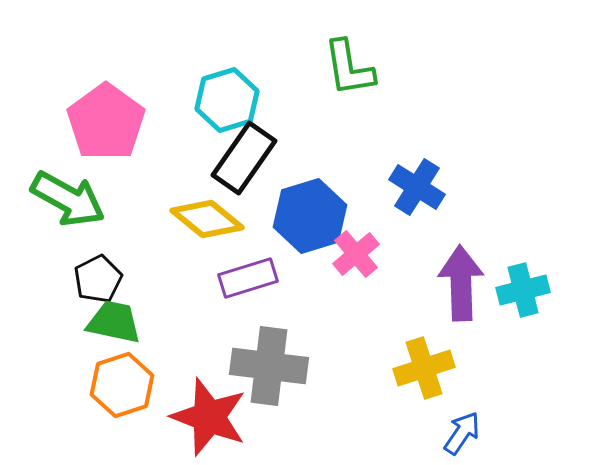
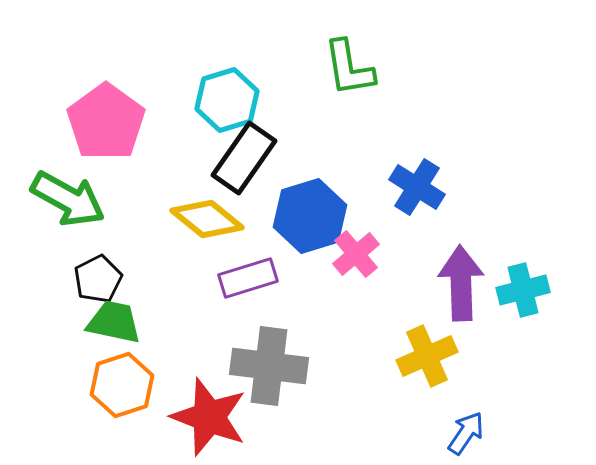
yellow cross: moved 3 px right, 12 px up; rotated 6 degrees counterclockwise
blue arrow: moved 4 px right
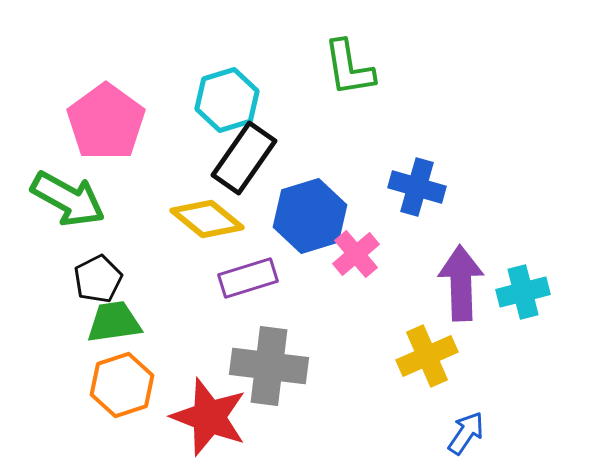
blue cross: rotated 16 degrees counterclockwise
cyan cross: moved 2 px down
green trapezoid: rotated 20 degrees counterclockwise
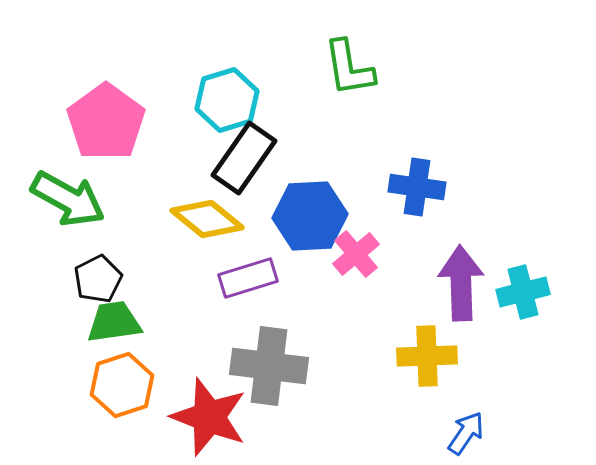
blue cross: rotated 8 degrees counterclockwise
blue hexagon: rotated 14 degrees clockwise
yellow cross: rotated 22 degrees clockwise
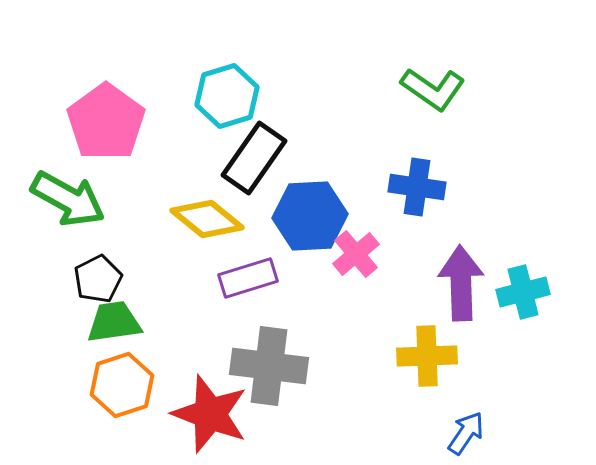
green L-shape: moved 84 px right, 21 px down; rotated 46 degrees counterclockwise
cyan hexagon: moved 4 px up
black rectangle: moved 10 px right
red star: moved 1 px right, 3 px up
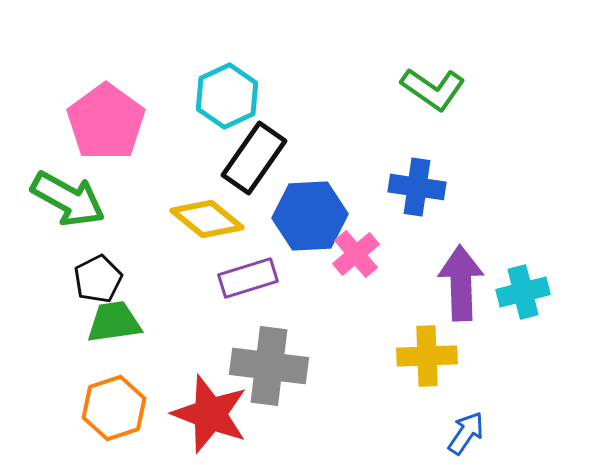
cyan hexagon: rotated 8 degrees counterclockwise
orange hexagon: moved 8 px left, 23 px down
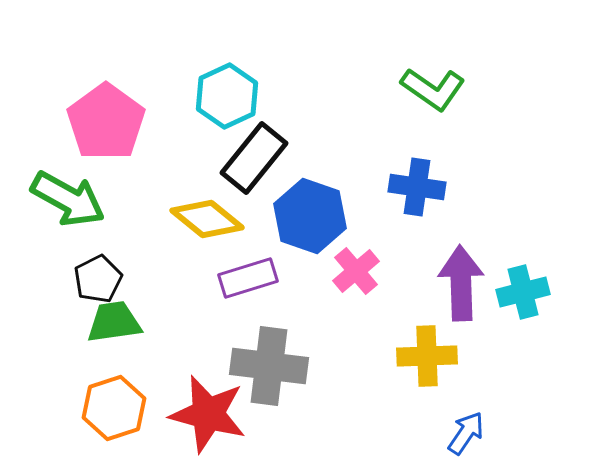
black rectangle: rotated 4 degrees clockwise
blue hexagon: rotated 22 degrees clockwise
pink cross: moved 17 px down
red star: moved 2 px left; rotated 6 degrees counterclockwise
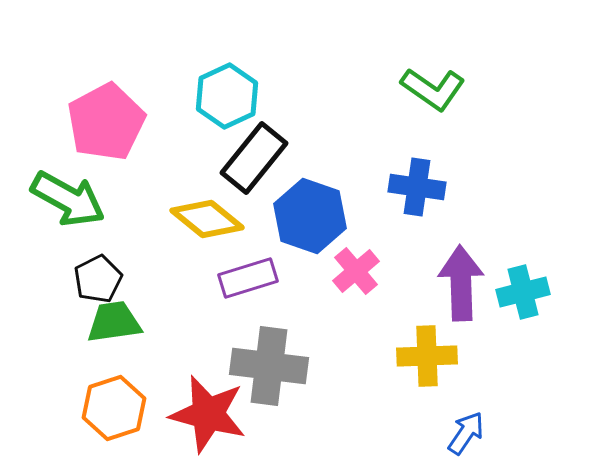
pink pentagon: rotated 8 degrees clockwise
